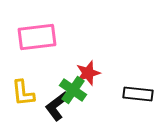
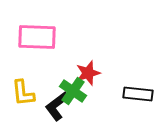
pink rectangle: rotated 9 degrees clockwise
green cross: moved 1 px down
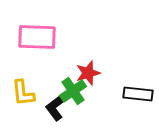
green cross: rotated 20 degrees clockwise
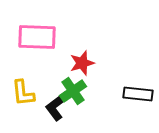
red star: moved 6 px left, 10 px up
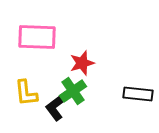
yellow L-shape: moved 3 px right
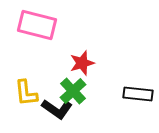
pink rectangle: moved 12 px up; rotated 12 degrees clockwise
green cross: rotated 8 degrees counterclockwise
black L-shape: moved 3 px down; rotated 108 degrees counterclockwise
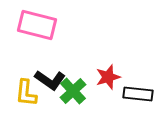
red star: moved 26 px right, 14 px down
yellow L-shape: rotated 12 degrees clockwise
black L-shape: moved 7 px left, 29 px up
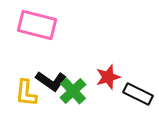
black L-shape: moved 1 px right, 1 px down
black rectangle: rotated 20 degrees clockwise
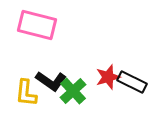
black rectangle: moved 6 px left, 12 px up
